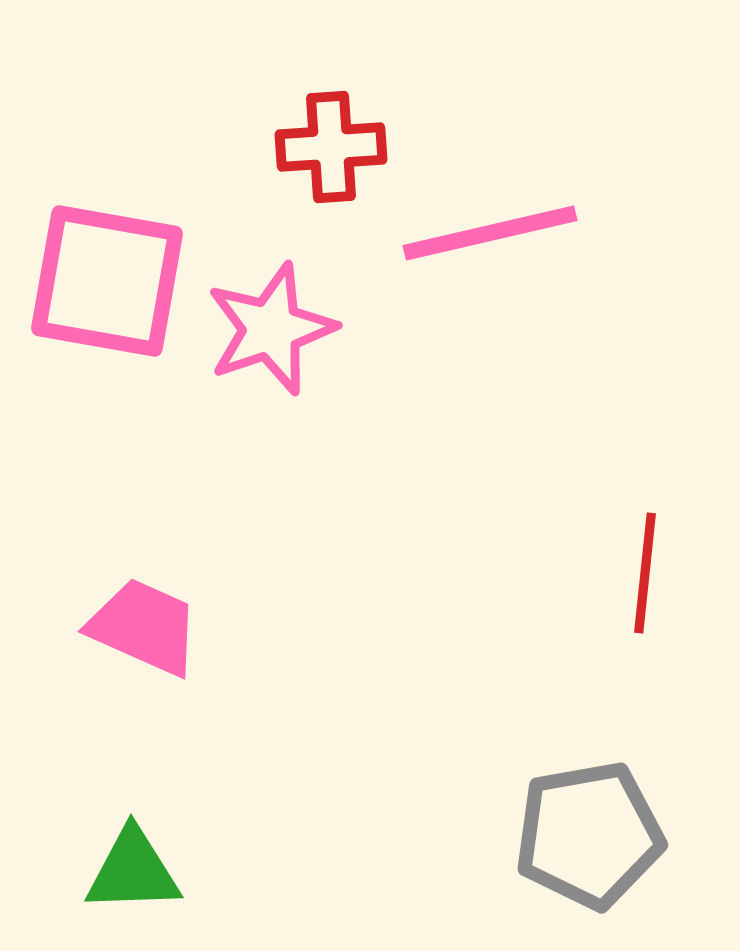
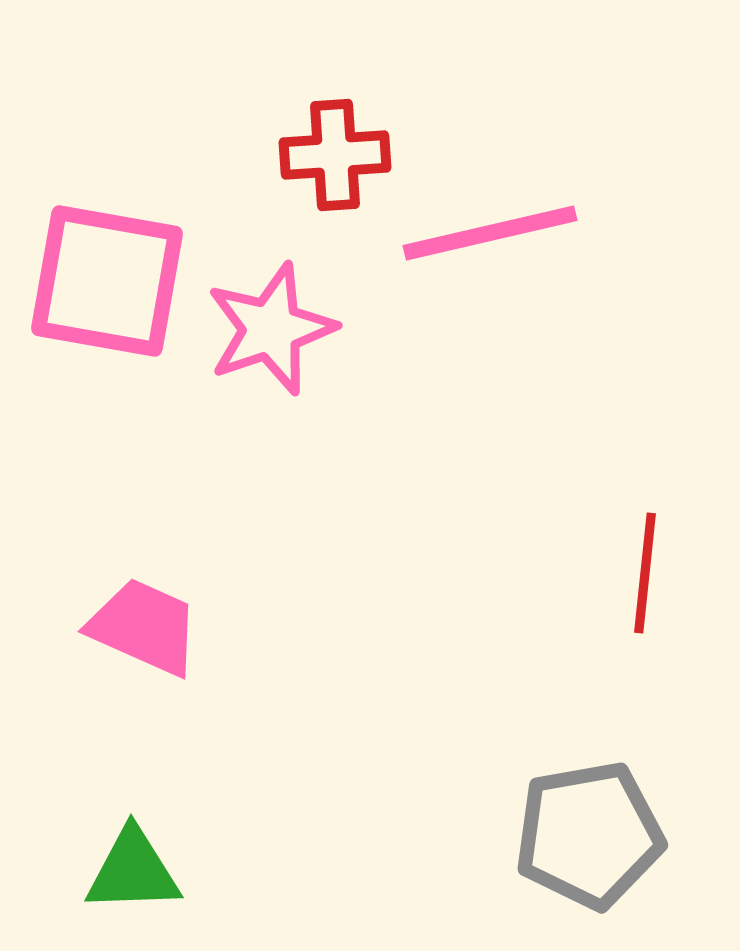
red cross: moved 4 px right, 8 px down
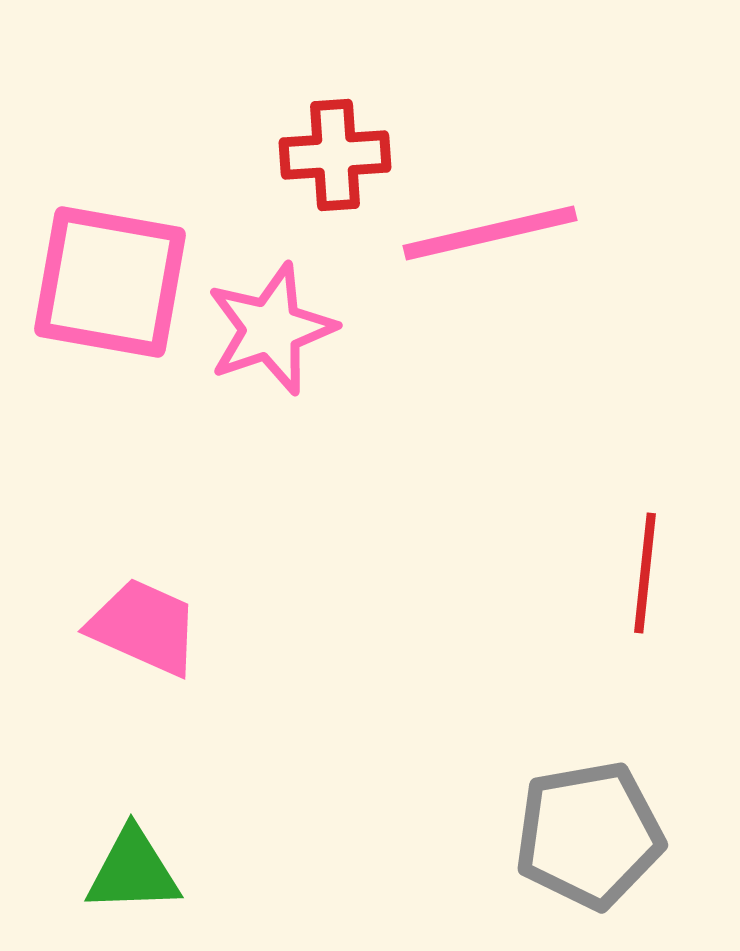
pink square: moved 3 px right, 1 px down
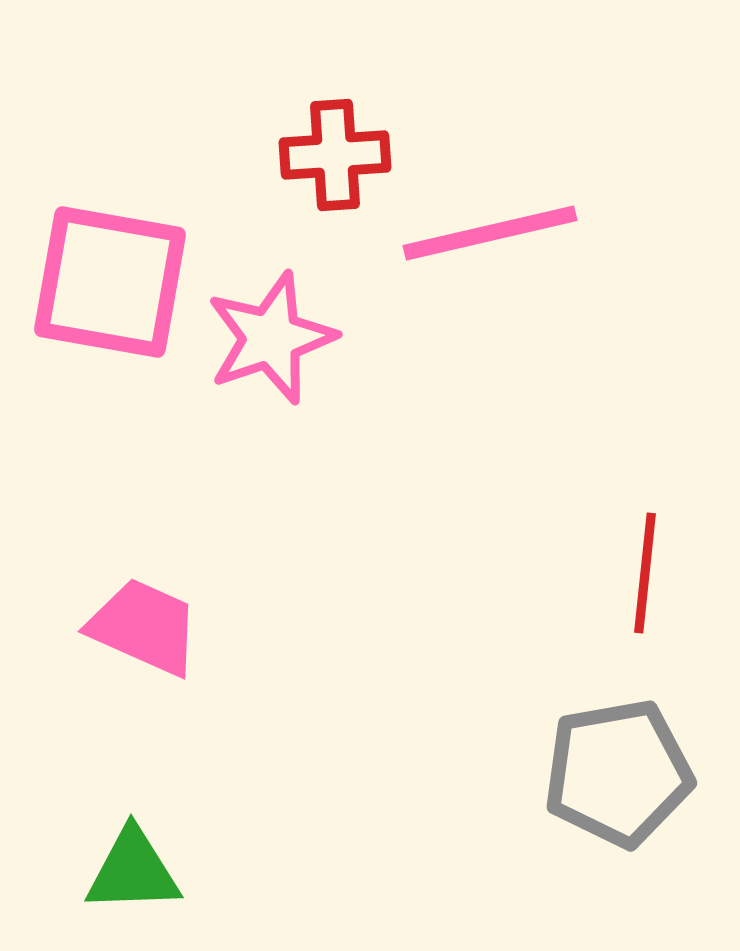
pink star: moved 9 px down
gray pentagon: moved 29 px right, 62 px up
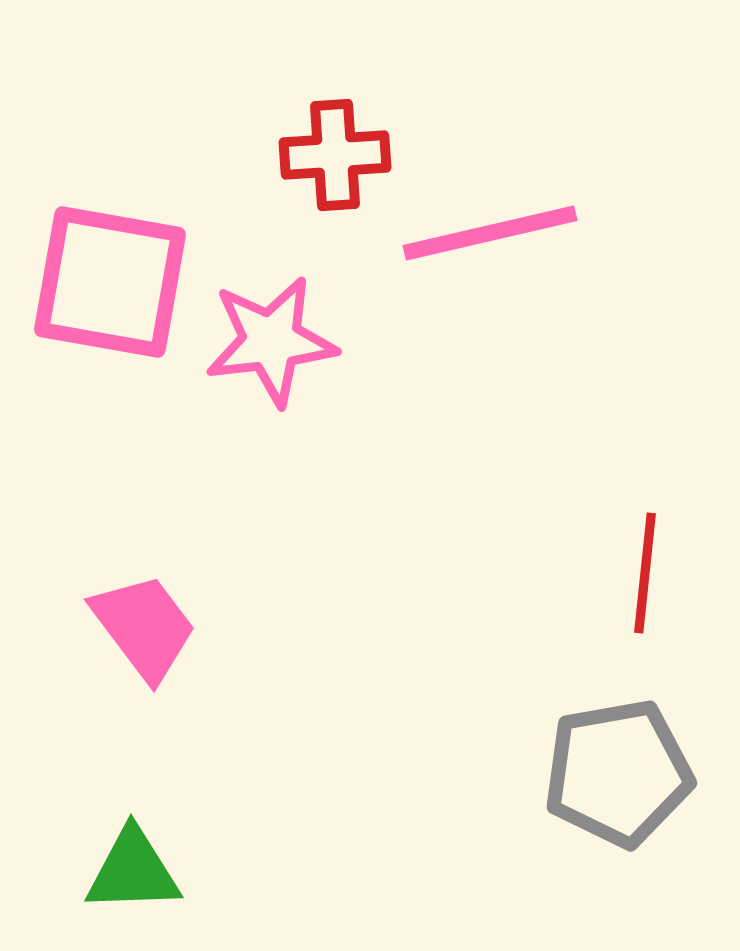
pink star: moved 3 px down; rotated 12 degrees clockwise
pink trapezoid: rotated 29 degrees clockwise
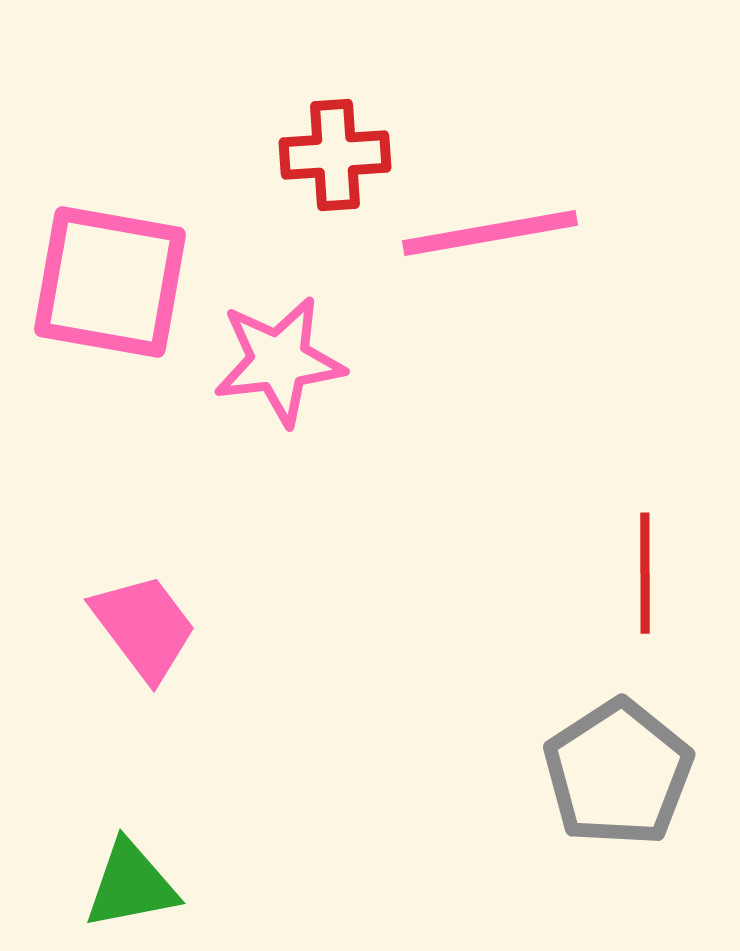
pink line: rotated 3 degrees clockwise
pink star: moved 8 px right, 20 px down
red line: rotated 6 degrees counterclockwise
gray pentagon: rotated 23 degrees counterclockwise
green triangle: moved 2 px left, 14 px down; rotated 9 degrees counterclockwise
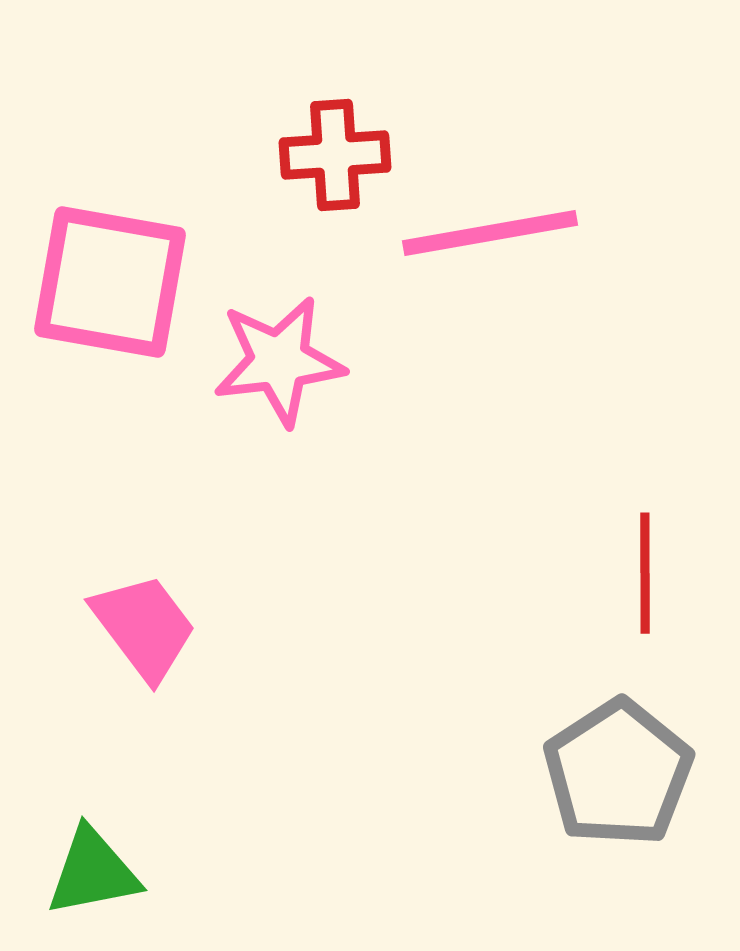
green triangle: moved 38 px left, 13 px up
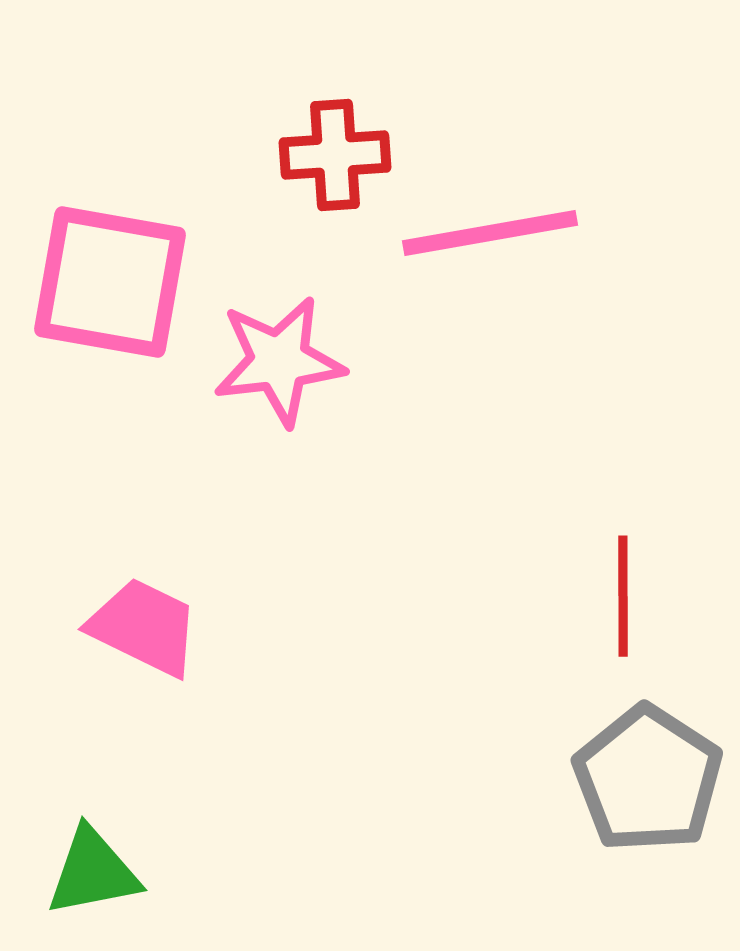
red line: moved 22 px left, 23 px down
pink trapezoid: rotated 27 degrees counterclockwise
gray pentagon: moved 30 px right, 6 px down; rotated 6 degrees counterclockwise
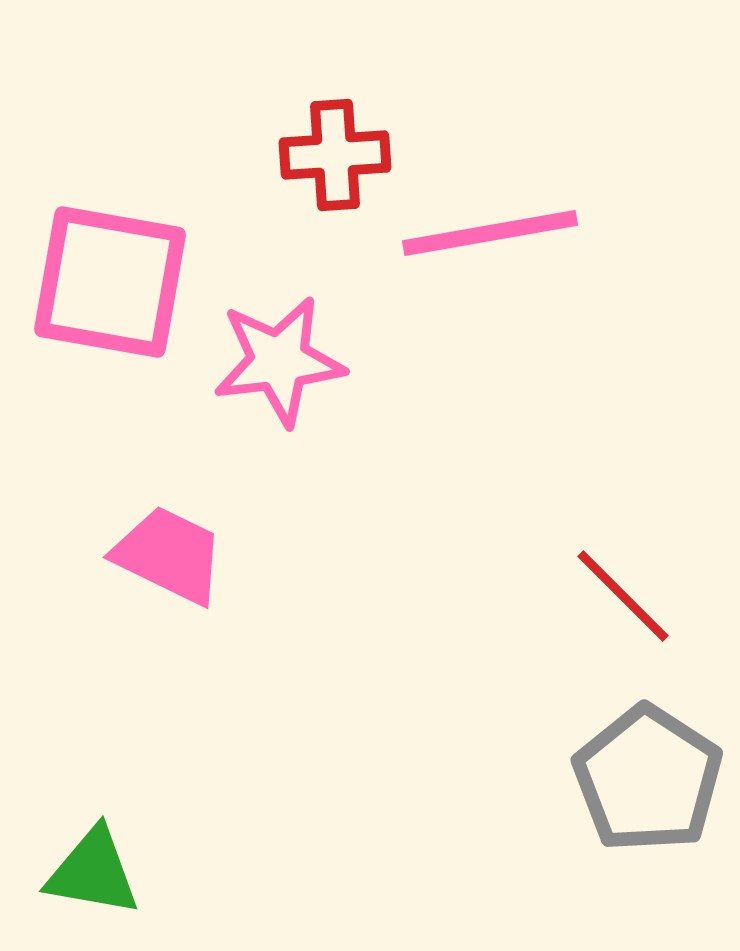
red line: rotated 45 degrees counterclockwise
pink trapezoid: moved 25 px right, 72 px up
green triangle: rotated 21 degrees clockwise
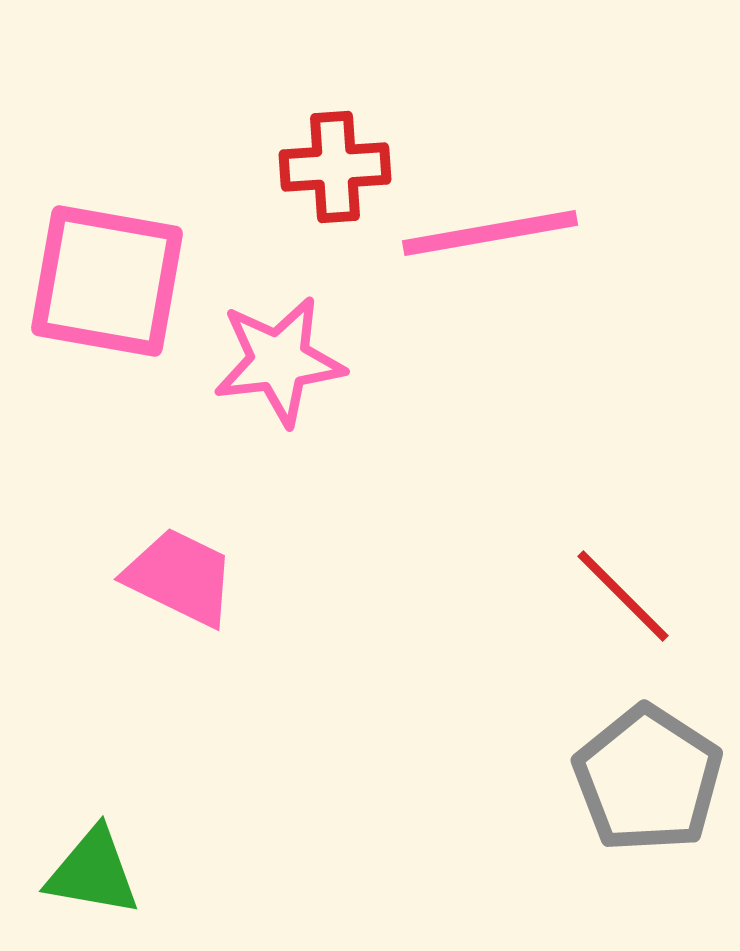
red cross: moved 12 px down
pink square: moved 3 px left, 1 px up
pink trapezoid: moved 11 px right, 22 px down
